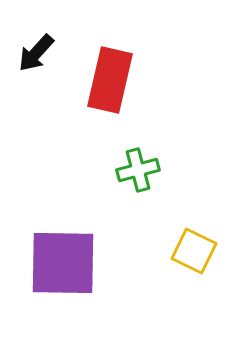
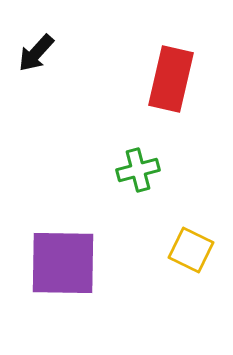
red rectangle: moved 61 px right, 1 px up
yellow square: moved 3 px left, 1 px up
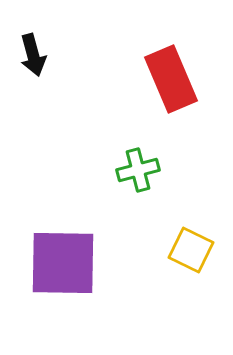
black arrow: moved 3 px left, 2 px down; rotated 57 degrees counterclockwise
red rectangle: rotated 36 degrees counterclockwise
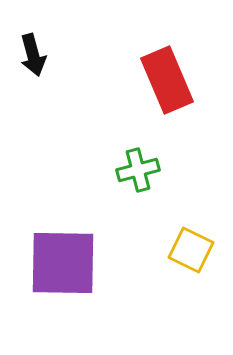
red rectangle: moved 4 px left, 1 px down
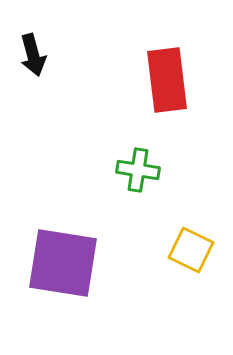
red rectangle: rotated 16 degrees clockwise
green cross: rotated 24 degrees clockwise
purple square: rotated 8 degrees clockwise
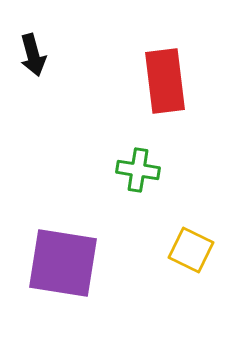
red rectangle: moved 2 px left, 1 px down
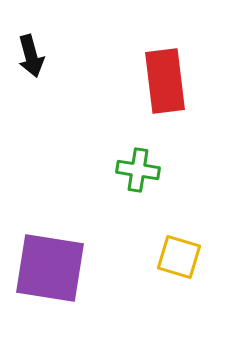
black arrow: moved 2 px left, 1 px down
yellow square: moved 12 px left, 7 px down; rotated 9 degrees counterclockwise
purple square: moved 13 px left, 5 px down
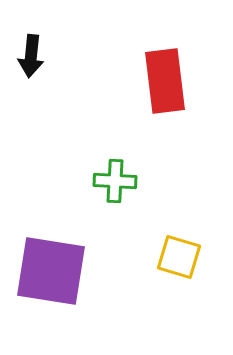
black arrow: rotated 21 degrees clockwise
green cross: moved 23 px left, 11 px down; rotated 6 degrees counterclockwise
purple square: moved 1 px right, 3 px down
